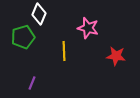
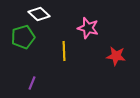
white diamond: rotated 70 degrees counterclockwise
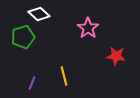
pink star: rotated 20 degrees clockwise
yellow line: moved 25 px down; rotated 12 degrees counterclockwise
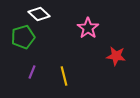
purple line: moved 11 px up
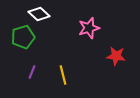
pink star: moved 1 px right; rotated 20 degrees clockwise
yellow line: moved 1 px left, 1 px up
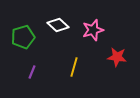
white diamond: moved 19 px right, 11 px down
pink star: moved 4 px right, 2 px down
red star: moved 1 px right, 1 px down
yellow line: moved 11 px right, 8 px up; rotated 30 degrees clockwise
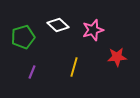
red star: rotated 12 degrees counterclockwise
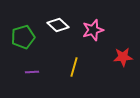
red star: moved 6 px right
purple line: rotated 64 degrees clockwise
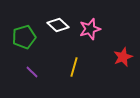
pink star: moved 3 px left, 1 px up
green pentagon: moved 1 px right
red star: rotated 18 degrees counterclockwise
purple line: rotated 48 degrees clockwise
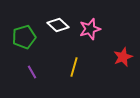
purple line: rotated 16 degrees clockwise
